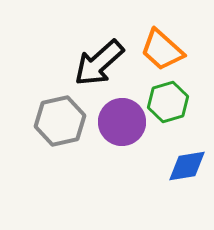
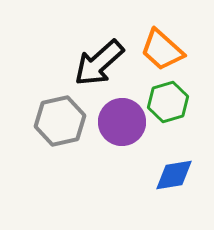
blue diamond: moved 13 px left, 9 px down
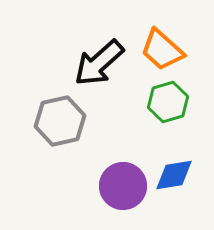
purple circle: moved 1 px right, 64 px down
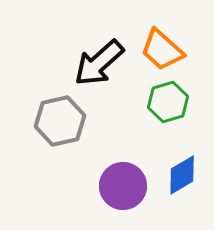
blue diamond: moved 8 px right; rotated 21 degrees counterclockwise
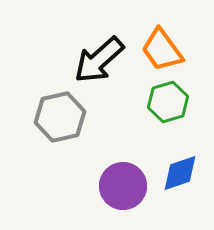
orange trapezoid: rotated 12 degrees clockwise
black arrow: moved 3 px up
gray hexagon: moved 4 px up
blue diamond: moved 2 px left, 2 px up; rotated 12 degrees clockwise
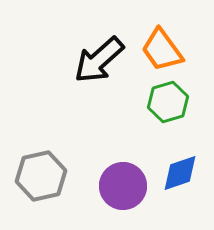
gray hexagon: moved 19 px left, 59 px down
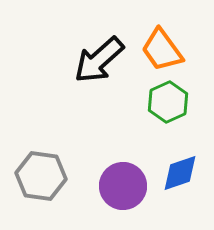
green hexagon: rotated 9 degrees counterclockwise
gray hexagon: rotated 21 degrees clockwise
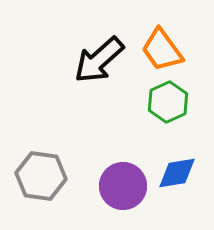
blue diamond: moved 3 px left; rotated 9 degrees clockwise
